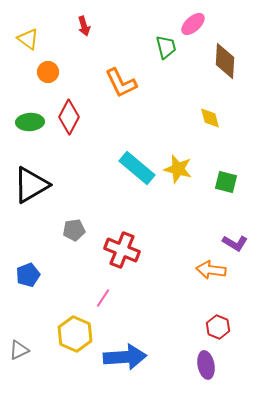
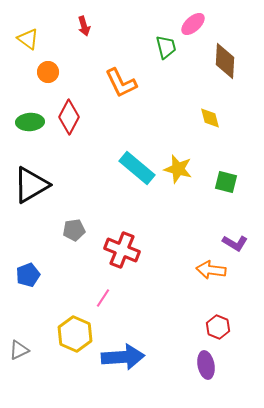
blue arrow: moved 2 px left
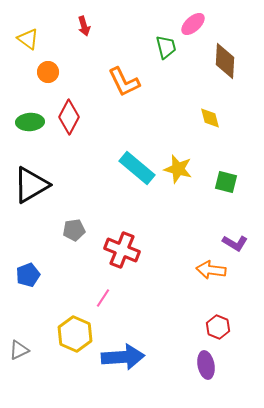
orange L-shape: moved 3 px right, 1 px up
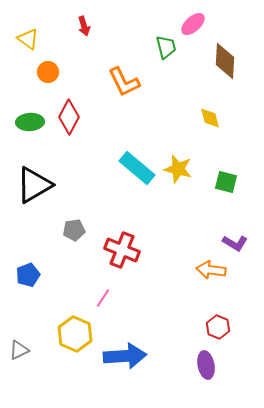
black triangle: moved 3 px right
blue arrow: moved 2 px right, 1 px up
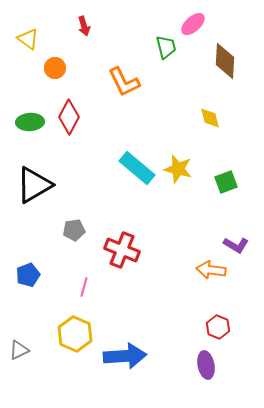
orange circle: moved 7 px right, 4 px up
green square: rotated 35 degrees counterclockwise
purple L-shape: moved 1 px right, 2 px down
pink line: moved 19 px left, 11 px up; rotated 18 degrees counterclockwise
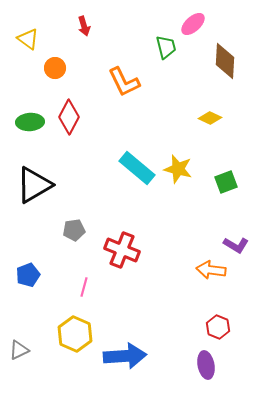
yellow diamond: rotated 50 degrees counterclockwise
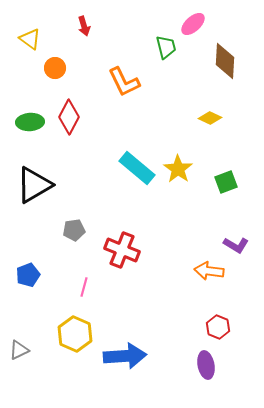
yellow triangle: moved 2 px right
yellow star: rotated 20 degrees clockwise
orange arrow: moved 2 px left, 1 px down
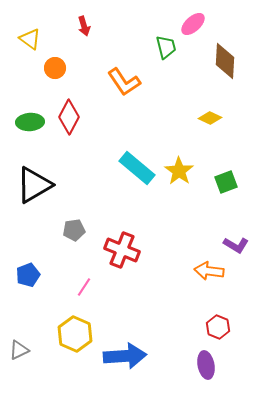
orange L-shape: rotated 8 degrees counterclockwise
yellow star: moved 1 px right, 2 px down
pink line: rotated 18 degrees clockwise
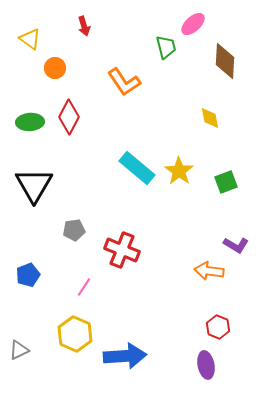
yellow diamond: rotated 55 degrees clockwise
black triangle: rotated 30 degrees counterclockwise
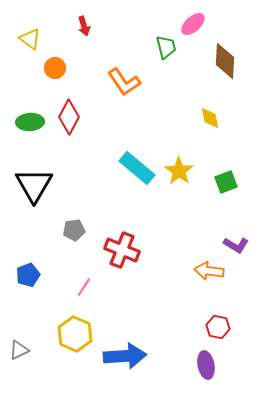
red hexagon: rotated 10 degrees counterclockwise
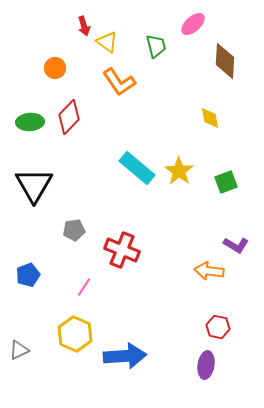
yellow triangle: moved 77 px right, 3 px down
green trapezoid: moved 10 px left, 1 px up
orange L-shape: moved 5 px left
red diamond: rotated 16 degrees clockwise
purple ellipse: rotated 20 degrees clockwise
